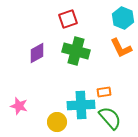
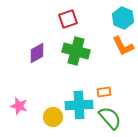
orange L-shape: moved 2 px right, 2 px up
cyan cross: moved 2 px left
yellow circle: moved 4 px left, 5 px up
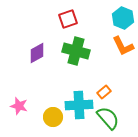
orange rectangle: rotated 32 degrees counterclockwise
green semicircle: moved 2 px left
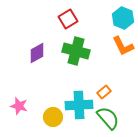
red square: rotated 12 degrees counterclockwise
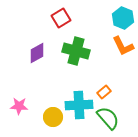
red square: moved 7 px left, 1 px up
pink star: rotated 12 degrees counterclockwise
